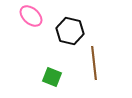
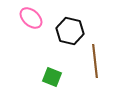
pink ellipse: moved 2 px down
brown line: moved 1 px right, 2 px up
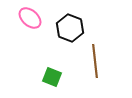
pink ellipse: moved 1 px left
black hexagon: moved 3 px up; rotated 8 degrees clockwise
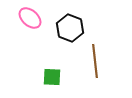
green square: rotated 18 degrees counterclockwise
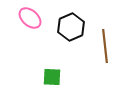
black hexagon: moved 1 px right, 1 px up; rotated 16 degrees clockwise
brown line: moved 10 px right, 15 px up
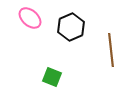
brown line: moved 6 px right, 4 px down
green square: rotated 18 degrees clockwise
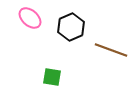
brown line: rotated 64 degrees counterclockwise
green square: rotated 12 degrees counterclockwise
